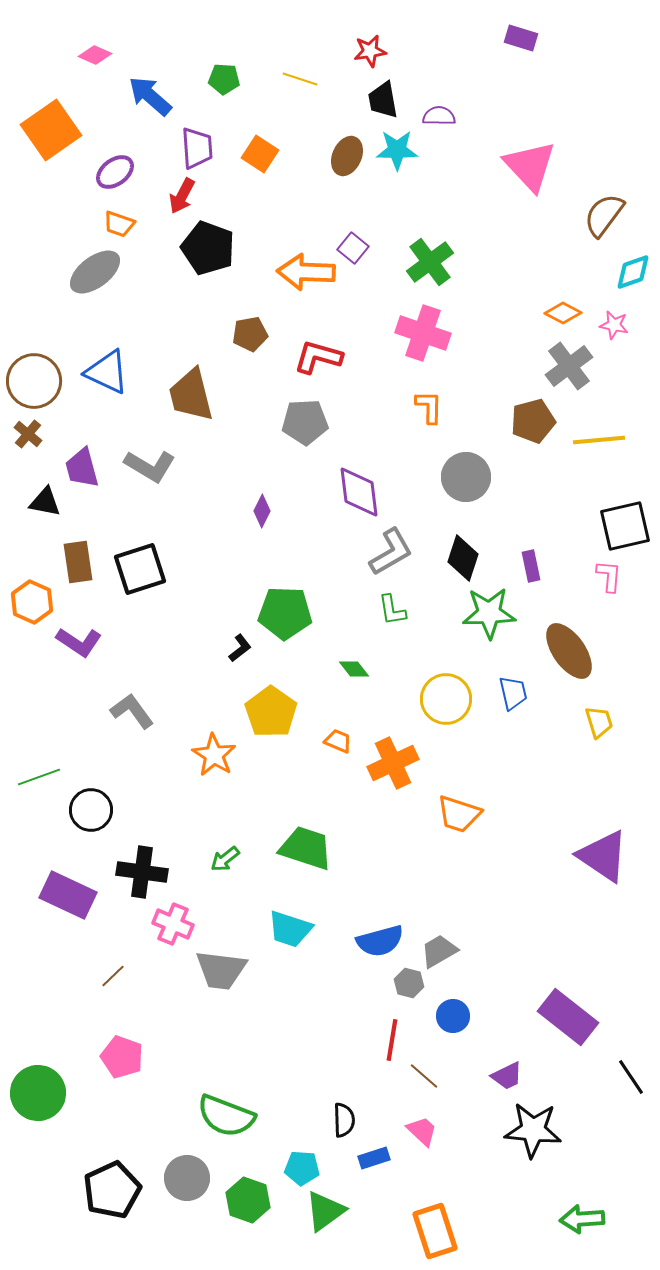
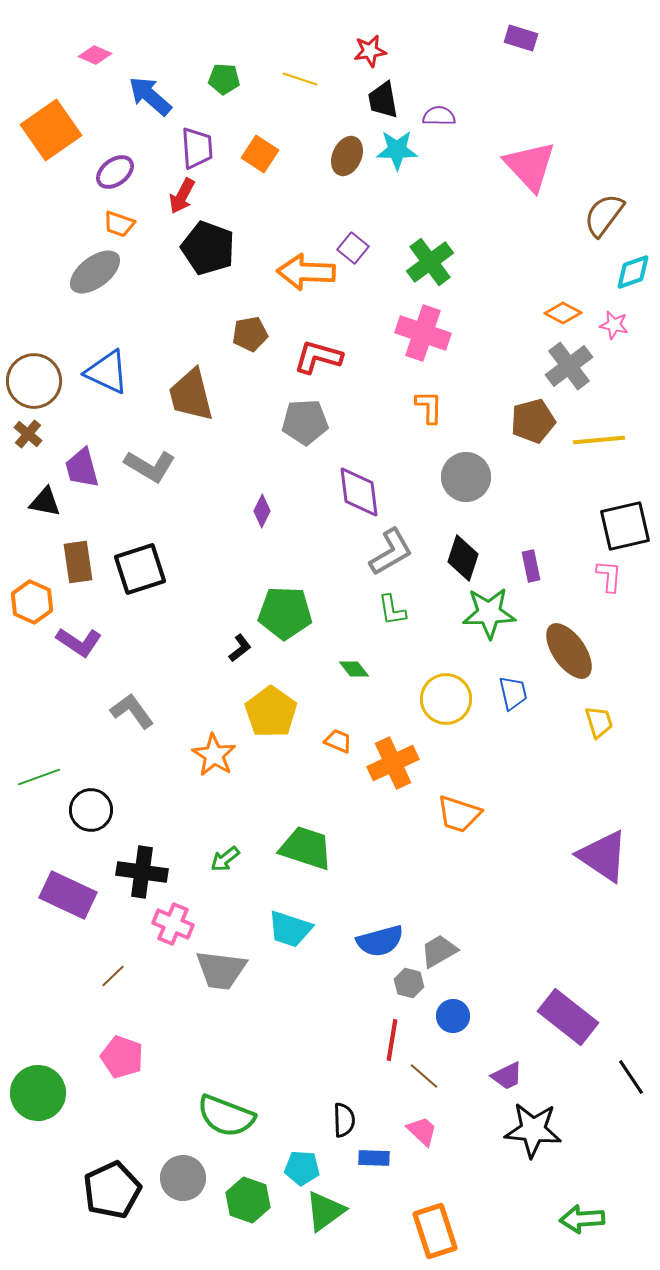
blue rectangle at (374, 1158): rotated 20 degrees clockwise
gray circle at (187, 1178): moved 4 px left
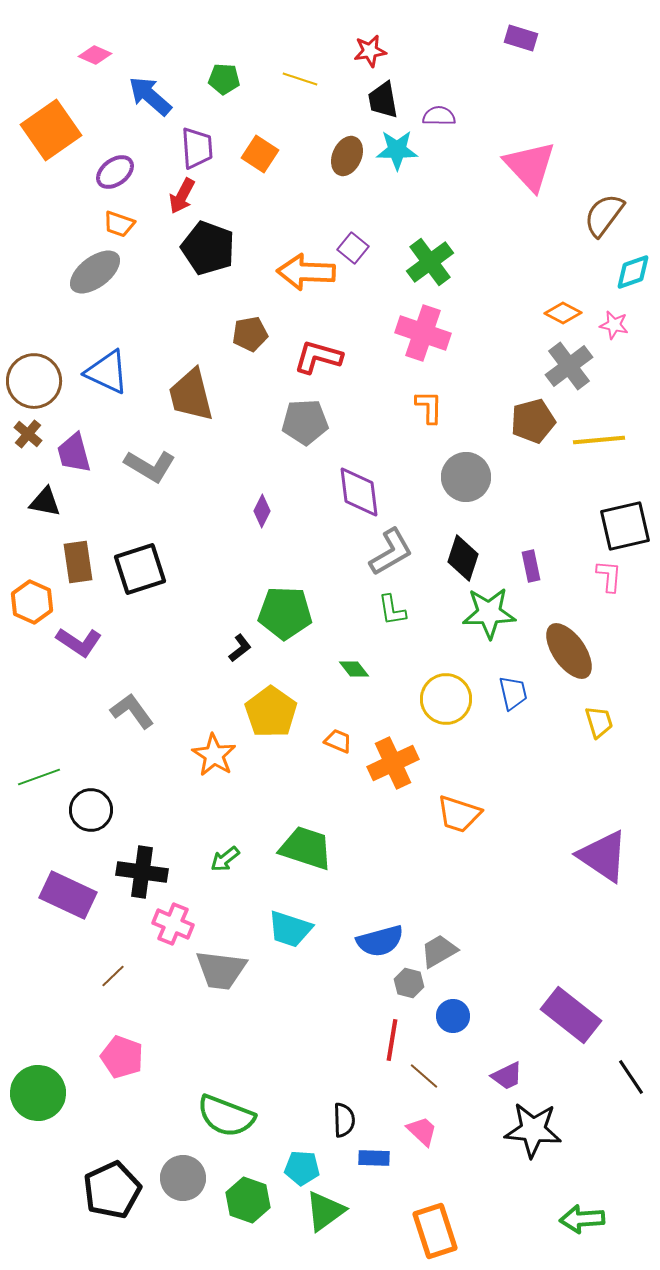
purple trapezoid at (82, 468): moved 8 px left, 15 px up
purple rectangle at (568, 1017): moved 3 px right, 2 px up
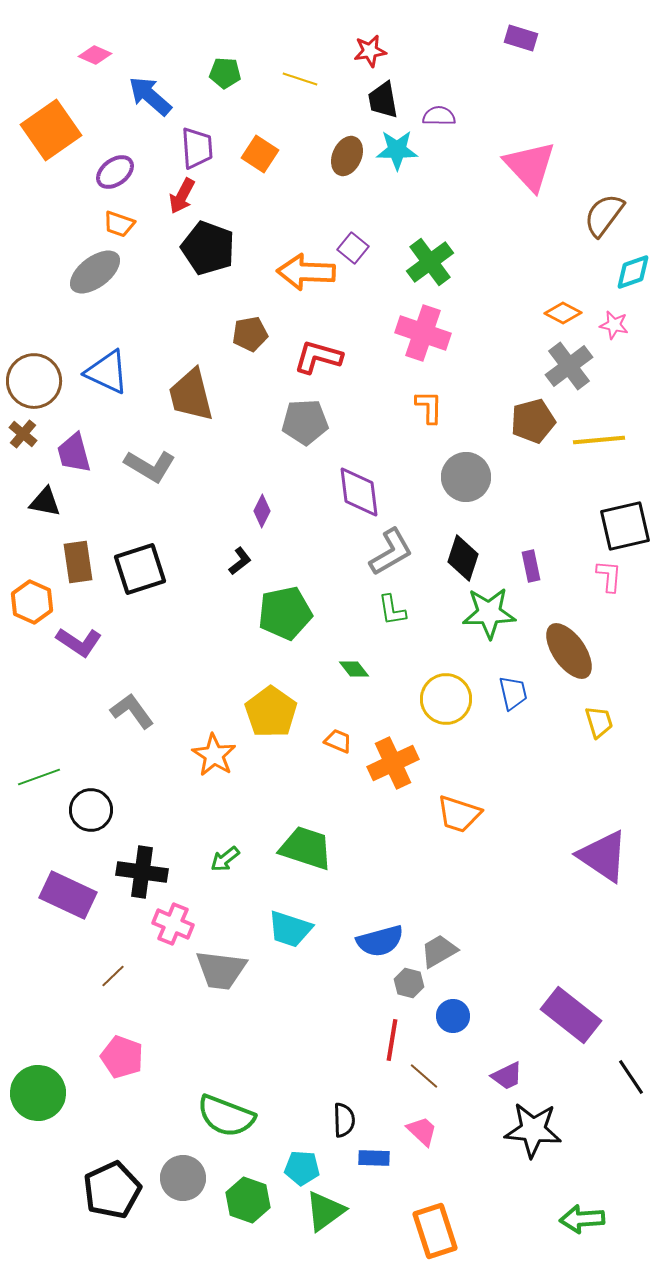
green pentagon at (224, 79): moved 1 px right, 6 px up
brown cross at (28, 434): moved 5 px left
green pentagon at (285, 613): rotated 14 degrees counterclockwise
black L-shape at (240, 648): moved 87 px up
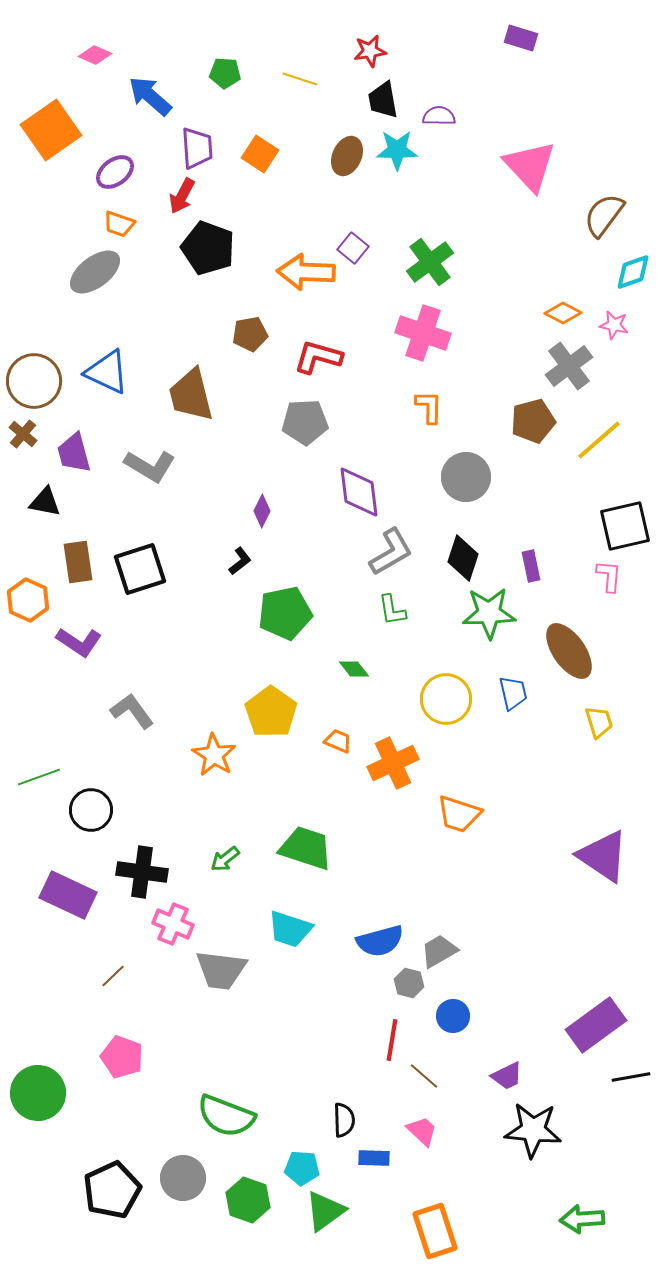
yellow line at (599, 440): rotated 36 degrees counterclockwise
orange hexagon at (32, 602): moved 4 px left, 2 px up
purple rectangle at (571, 1015): moved 25 px right, 10 px down; rotated 74 degrees counterclockwise
black line at (631, 1077): rotated 66 degrees counterclockwise
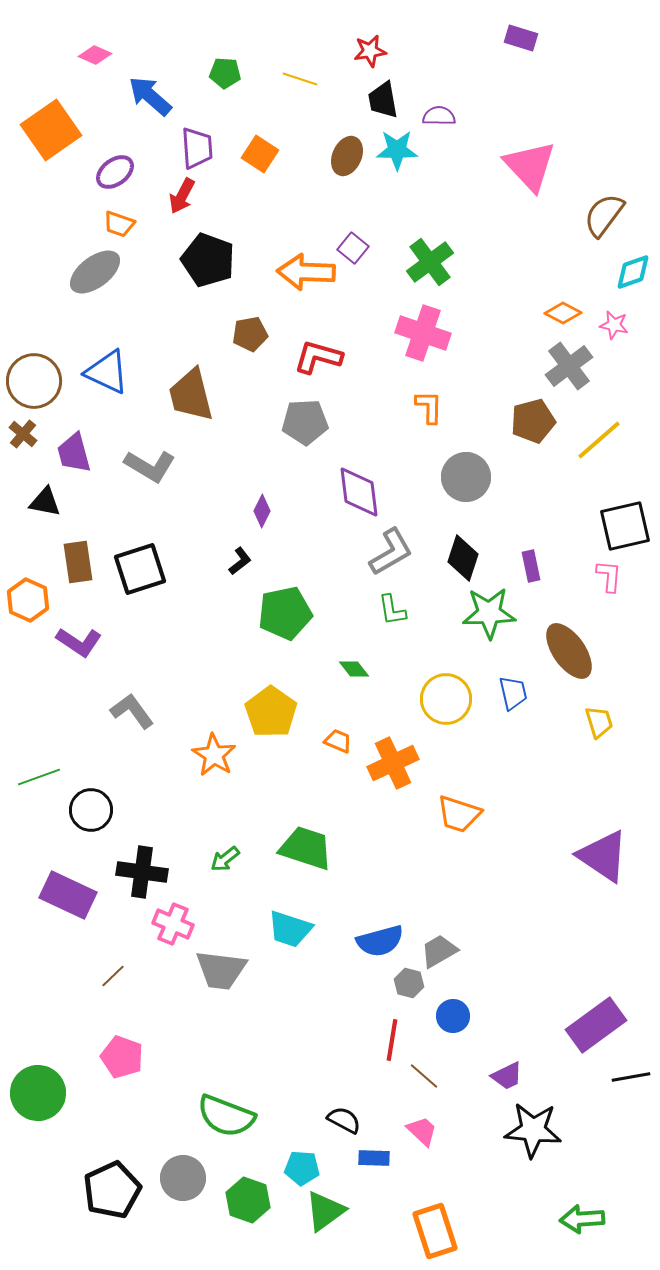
black pentagon at (208, 248): moved 12 px down
black semicircle at (344, 1120): rotated 60 degrees counterclockwise
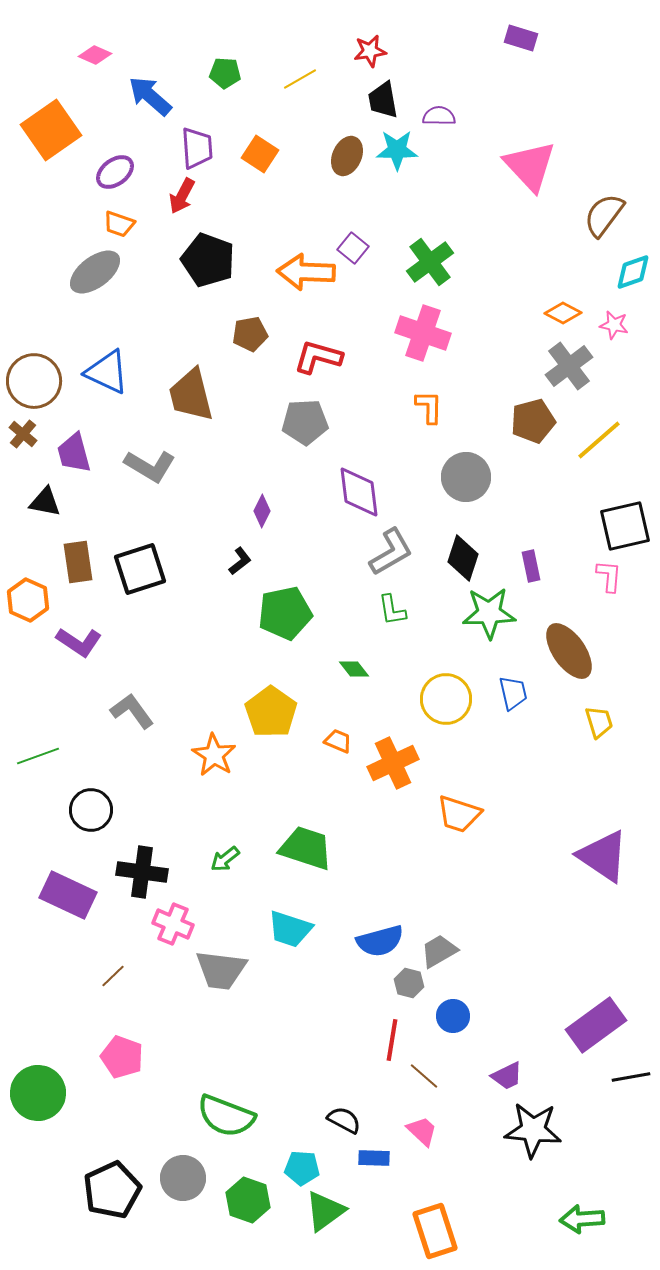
yellow line at (300, 79): rotated 48 degrees counterclockwise
green line at (39, 777): moved 1 px left, 21 px up
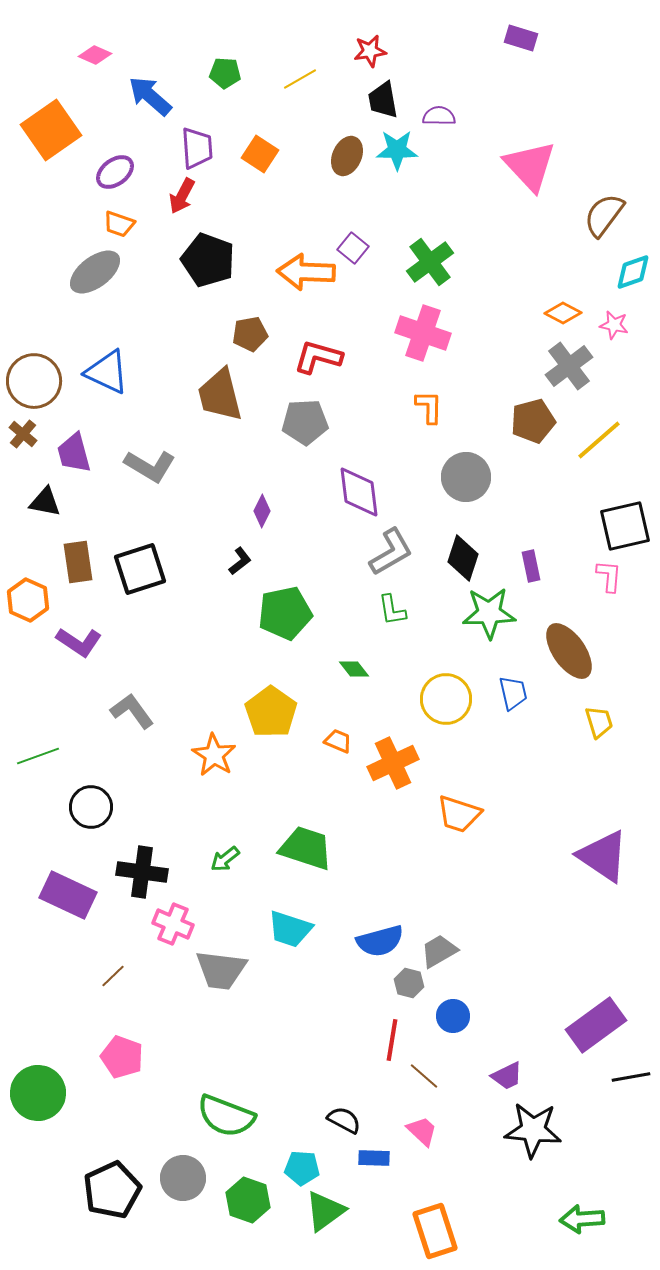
brown trapezoid at (191, 395): moved 29 px right
black circle at (91, 810): moved 3 px up
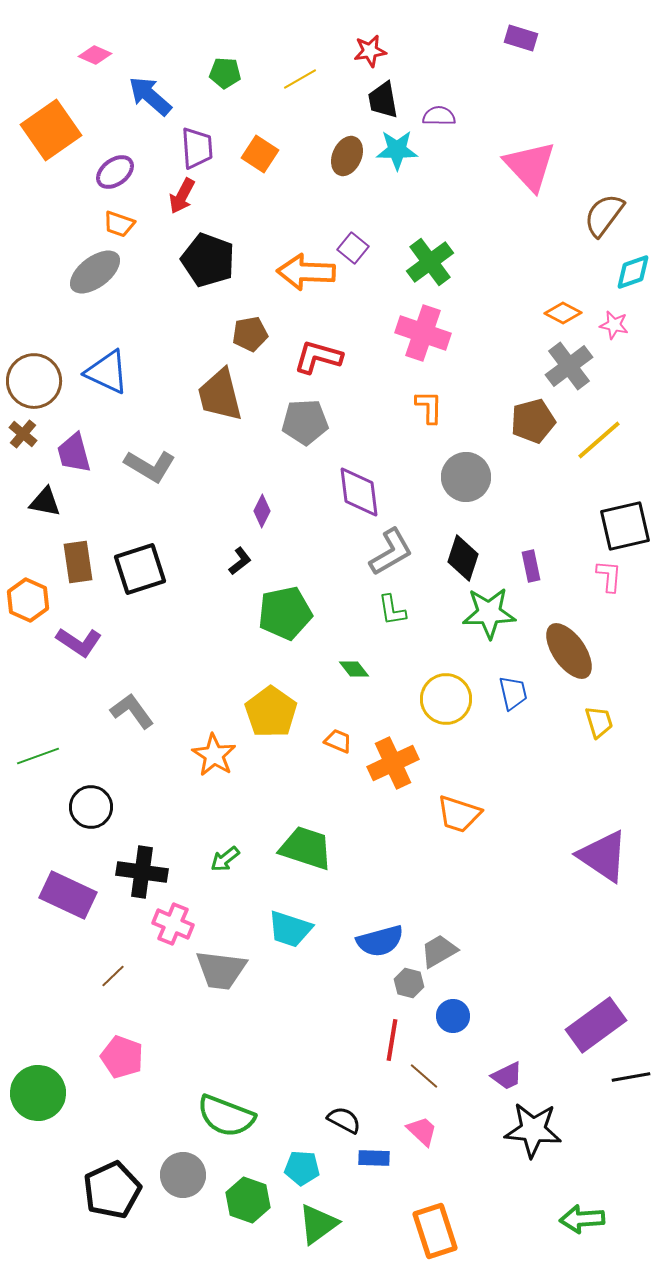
gray circle at (183, 1178): moved 3 px up
green triangle at (325, 1211): moved 7 px left, 13 px down
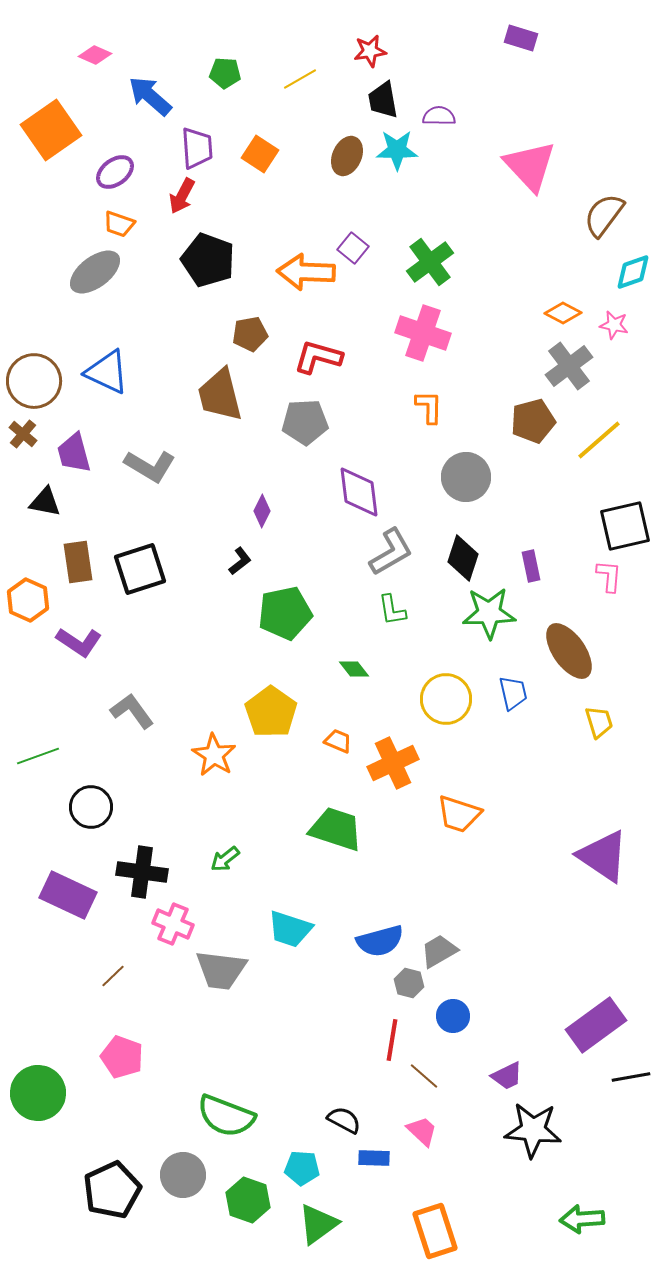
green trapezoid at (306, 848): moved 30 px right, 19 px up
